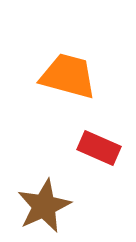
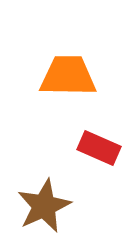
orange trapezoid: rotated 14 degrees counterclockwise
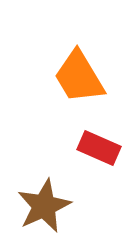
orange trapezoid: moved 11 px right, 1 px down; rotated 122 degrees counterclockwise
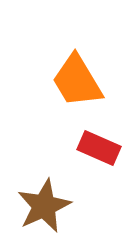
orange trapezoid: moved 2 px left, 4 px down
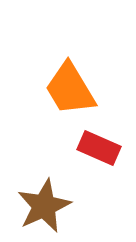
orange trapezoid: moved 7 px left, 8 px down
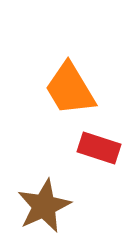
red rectangle: rotated 6 degrees counterclockwise
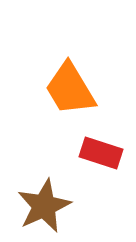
red rectangle: moved 2 px right, 5 px down
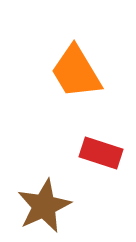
orange trapezoid: moved 6 px right, 17 px up
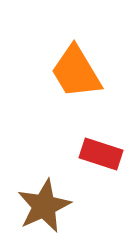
red rectangle: moved 1 px down
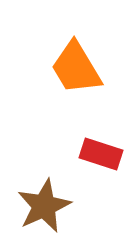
orange trapezoid: moved 4 px up
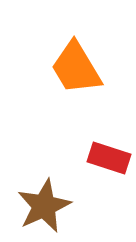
red rectangle: moved 8 px right, 4 px down
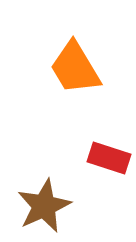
orange trapezoid: moved 1 px left
